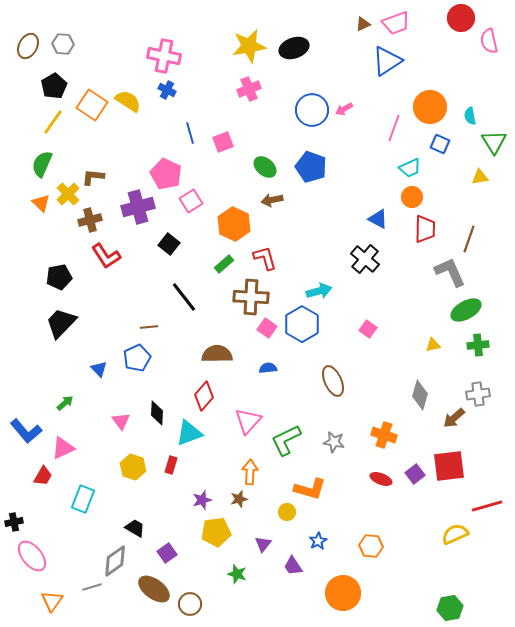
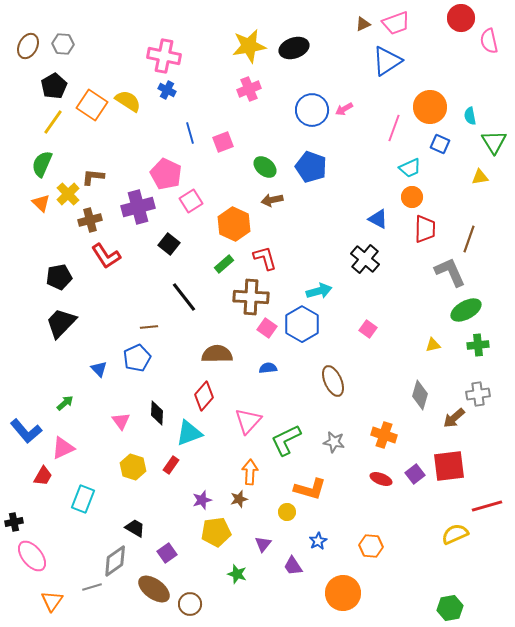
red rectangle at (171, 465): rotated 18 degrees clockwise
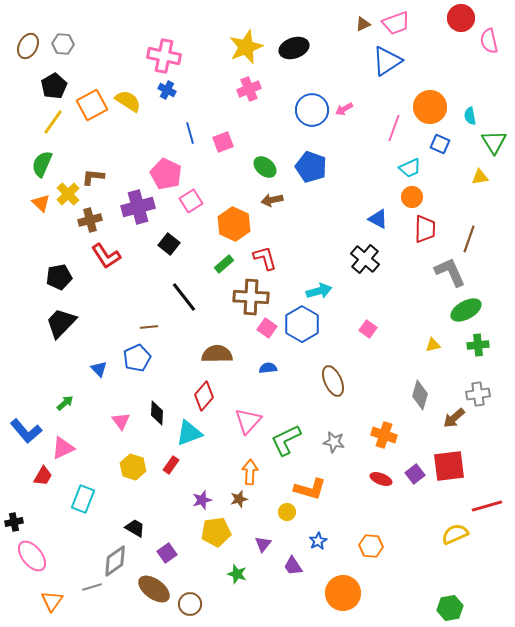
yellow star at (249, 46): moved 3 px left, 1 px down; rotated 12 degrees counterclockwise
orange square at (92, 105): rotated 28 degrees clockwise
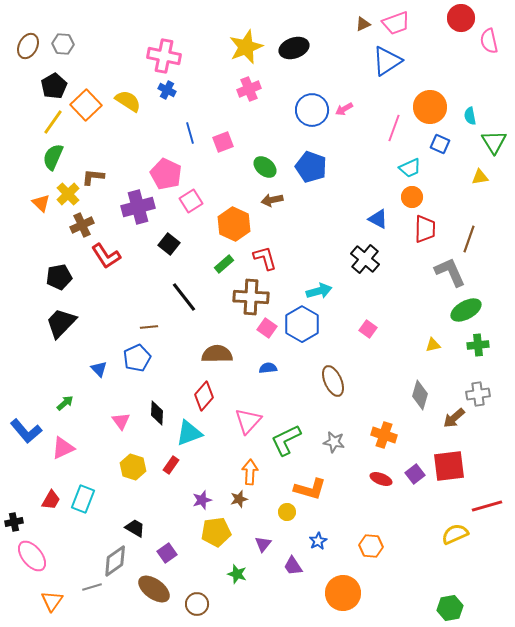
orange square at (92, 105): moved 6 px left; rotated 16 degrees counterclockwise
green semicircle at (42, 164): moved 11 px right, 7 px up
brown cross at (90, 220): moved 8 px left, 5 px down; rotated 10 degrees counterclockwise
red trapezoid at (43, 476): moved 8 px right, 24 px down
brown circle at (190, 604): moved 7 px right
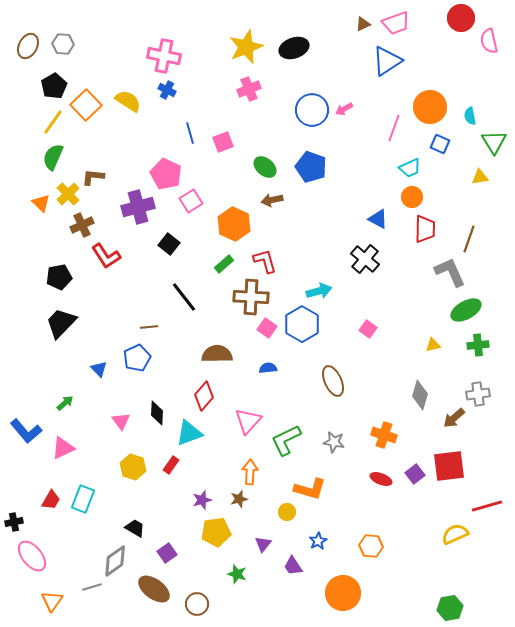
red L-shape at (265, 258): moved 3 px down
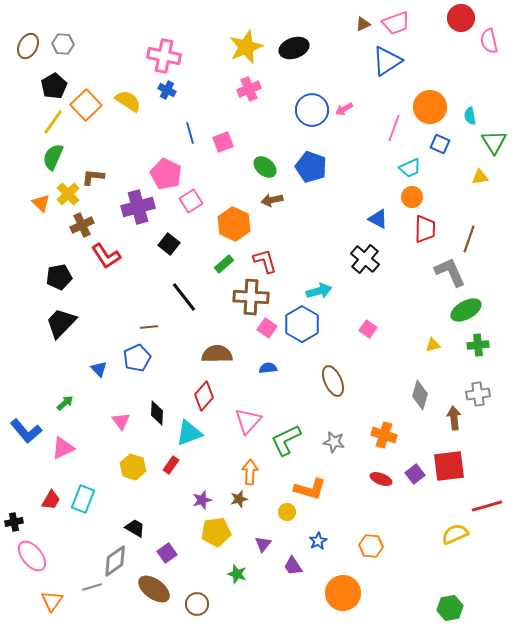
brown arrow at (454, 418): rotated 125 degrees clockwise
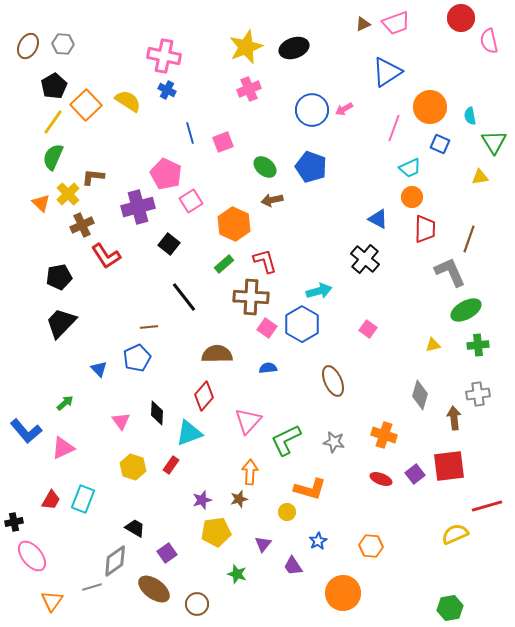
blue triangle at (387, 61): moved 11 px down
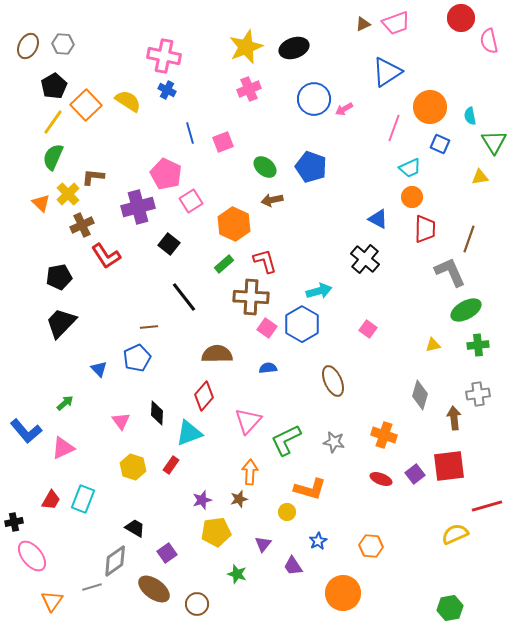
blue circle at (312, 110): moved 2 px right, 11 px up
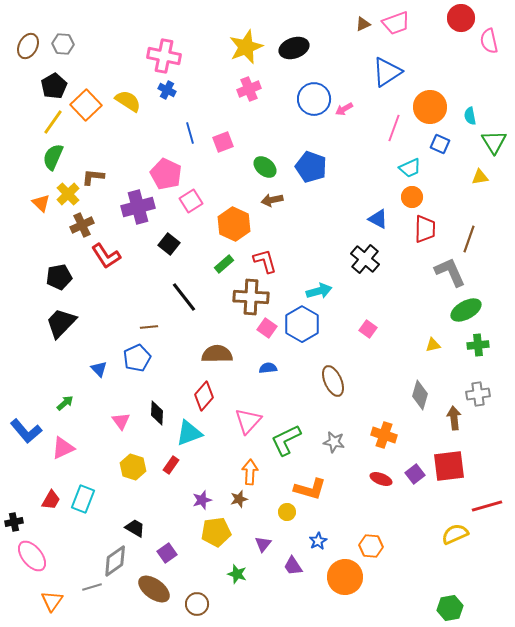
orange circle at (343, 593): moved 2 px right, 16 px up
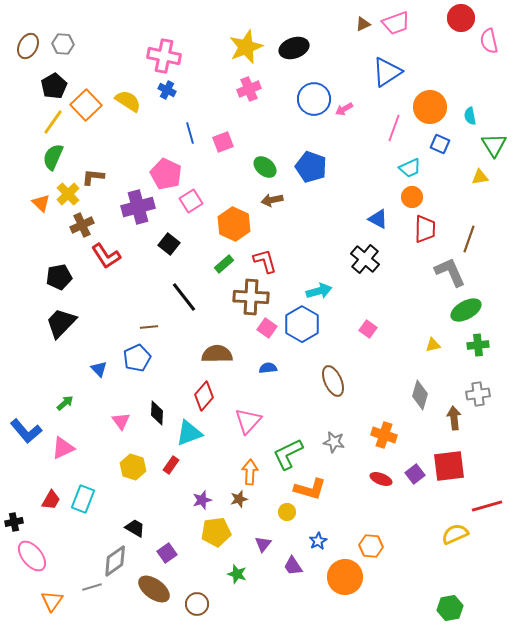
green triangle at (494, 142): moved 3 px down
green L-shape at (286, 440): moved 2 px right, 14 px down
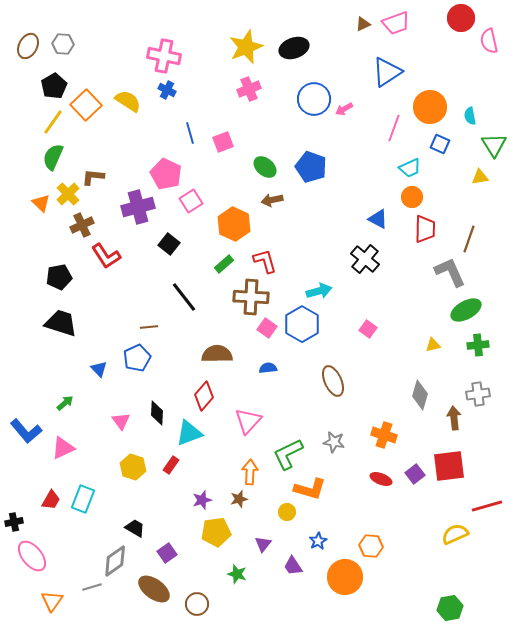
black trapezoid at (61, 323): rotated 64 degrees clockwise
